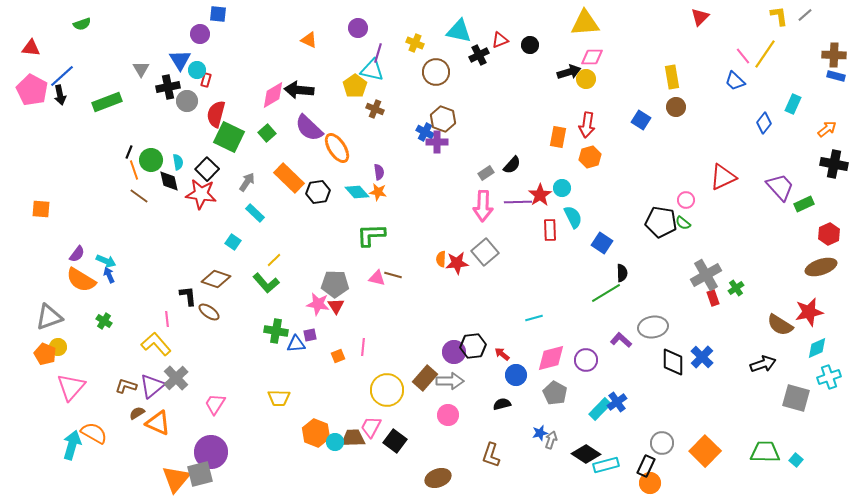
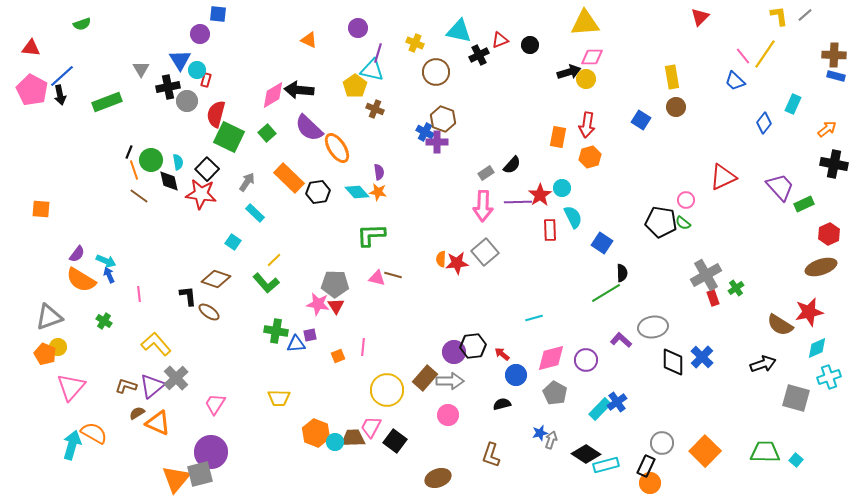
pink line at (167, 319): moved 28 px left, 25 px up
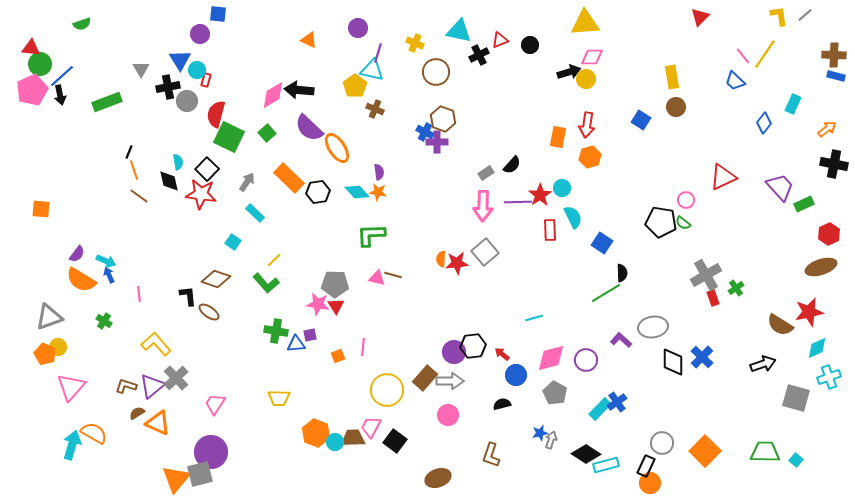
pink pentagon at (32, 90): rotated 20 degrees clockwise
green circle at (151, 160): moved 111 px left, 96 px up
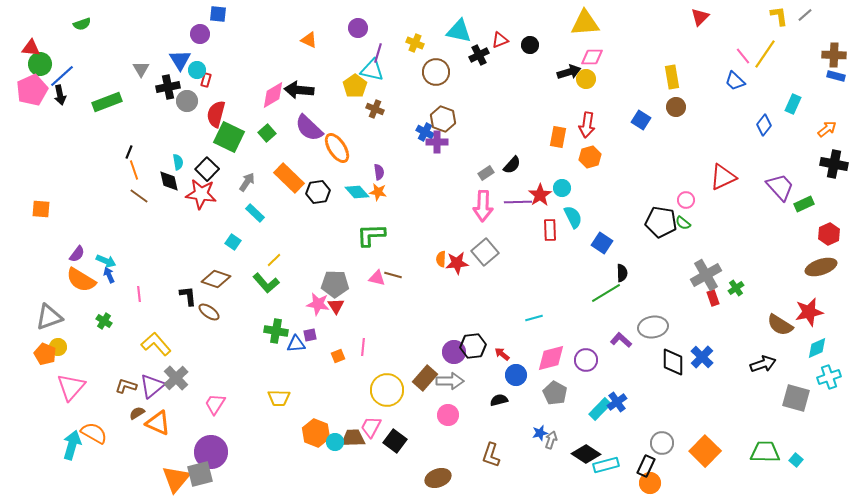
blue diamond at (764, 123): moved 2 px down
black semicircle at (502, 404): moved 3 px left, 4 px up
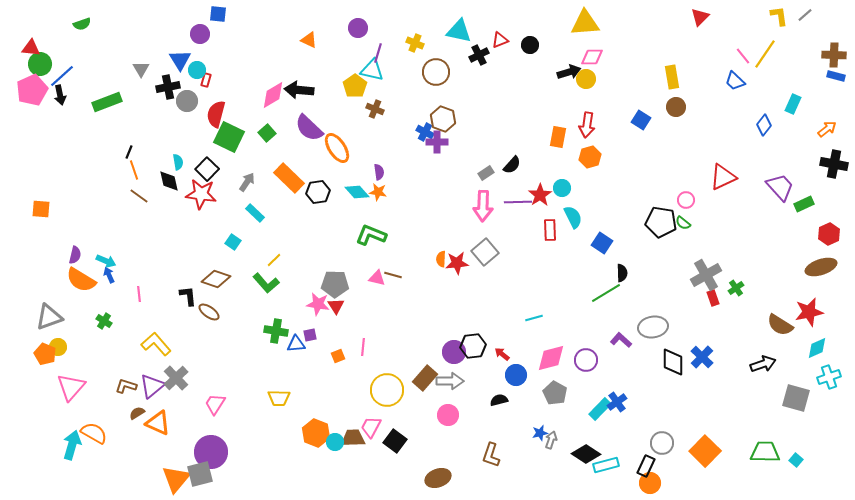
green L-shape at (371, 235): rotated 24 degrees clockwise
purple semicircle at (77, 254): moved 2 px left, 1 px down; rotated 24 degrees counterclockwise
